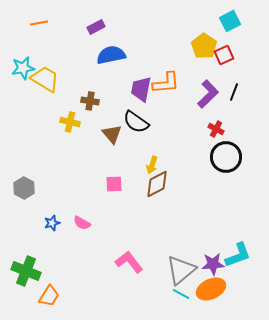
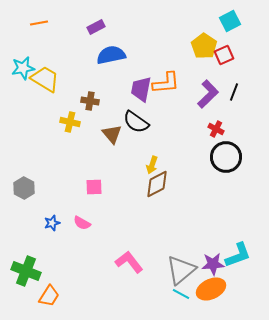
pink square: moved 20 px left, 3 px down
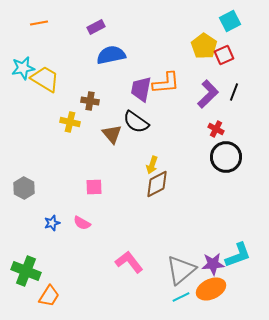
cyan line: moved 3 px down; rotated 54 degrees counterclockwise
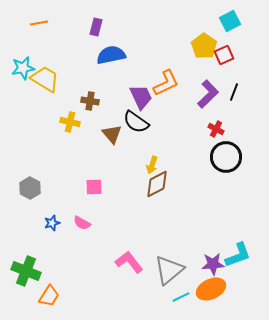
purple rectangle: rotated 48 degrees counterclockwise
orange L-shape: rotated 20 degrees counterclockwise
purple trapezoid: moved 8 px down; rotated 144 degrees clockwise
gray hexagon: moved 6 px right
gray triangle: moved 12 px left
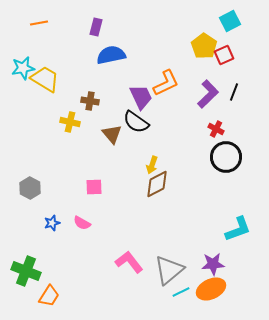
cyan L-shape: moved 26 px up
cyan line: moved 5 px up
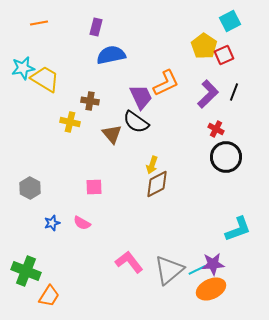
cyan line: moved 16 px right, 22 px up
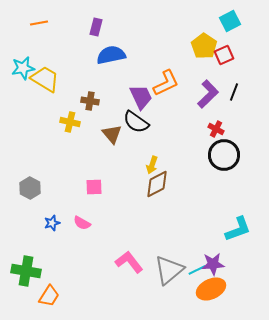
black circle: moved 2 px left, 2 px up
green cross: rotated 12 degrees counterclockwise
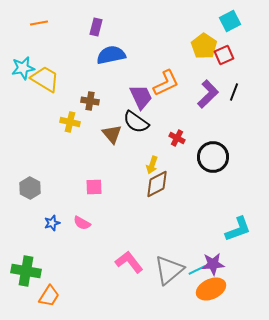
red cross: moved 39 px left, 9 px down
black circle: moved 11 px left, 2 px down
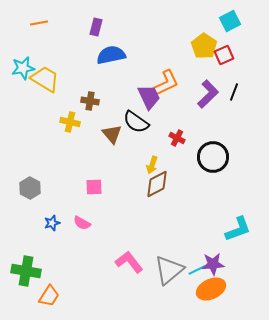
purple trapezoid: moved 8 px right
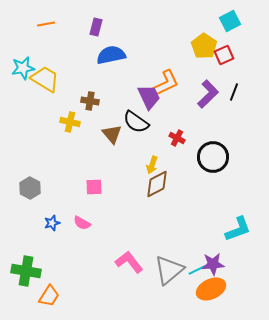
orange line: moved 7 px right, 1 px down
